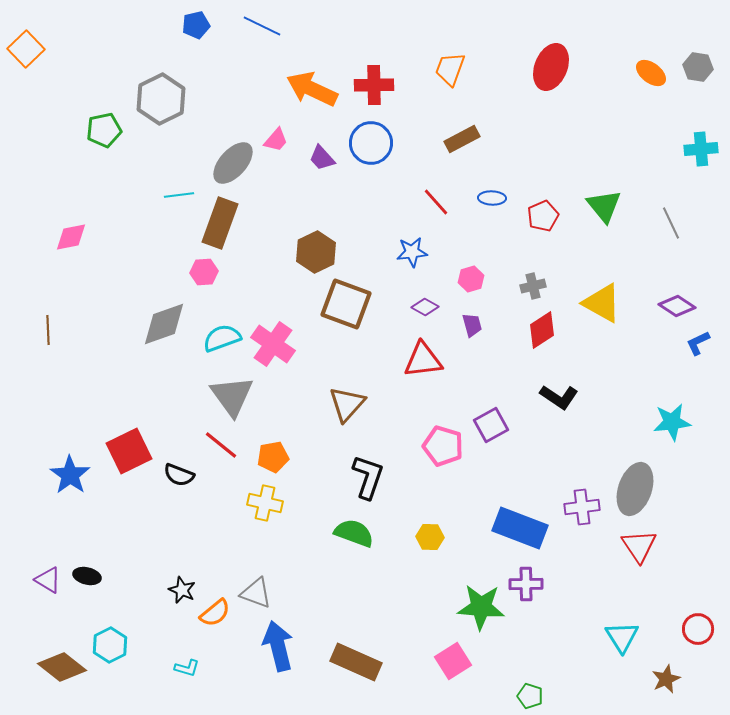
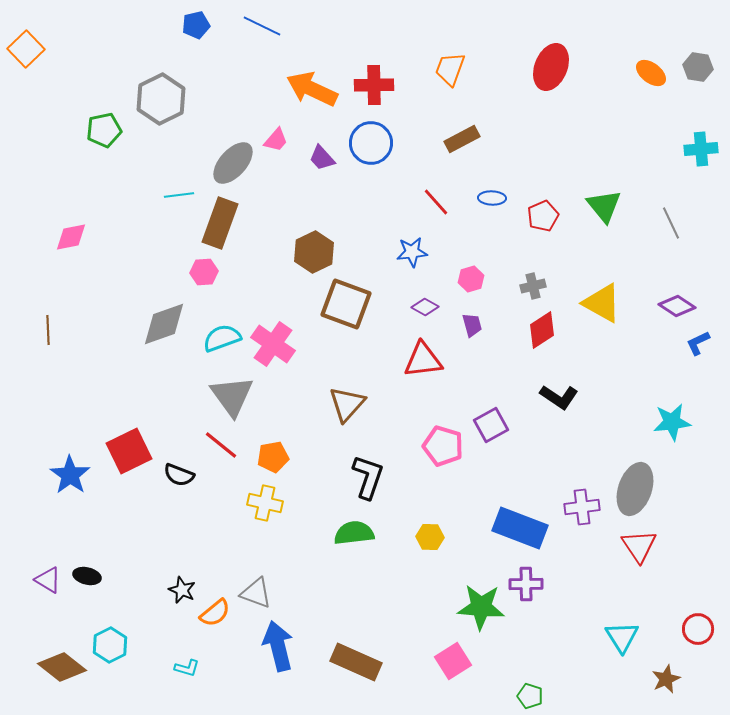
brown hexagon at (316, 252): moved 2 px left
green semicircle at (354, 533): rotated 27 degrees counterclockwise
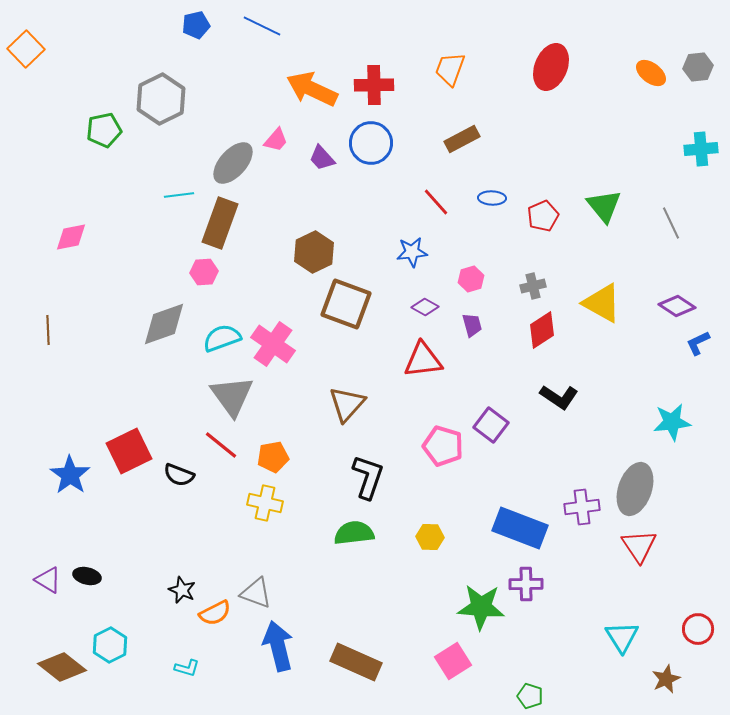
gray hexagon at (698, 67): rotated 16 degrees counterclockwise
purple square at (491, 425): rotated 24 degrees counterclockwise
orange semicircle at (215, 613): rotated 12 degrees clockwise
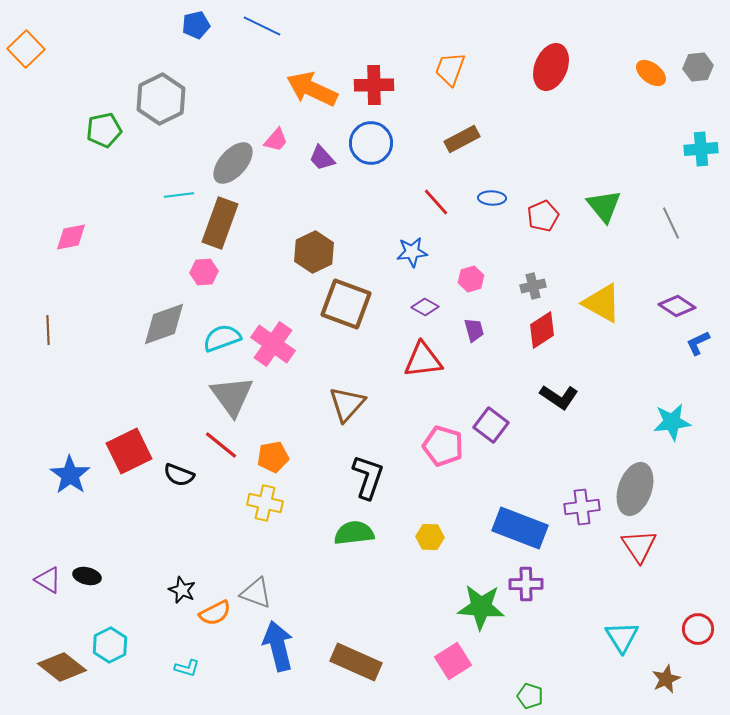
purple trapezoid at (472, 325): moved 2 px right, 5 px down
